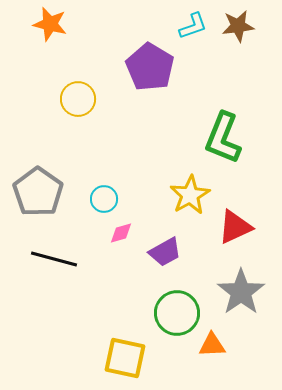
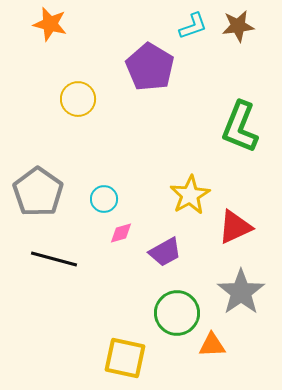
green L-shape: moved 17 px right, 11 px up
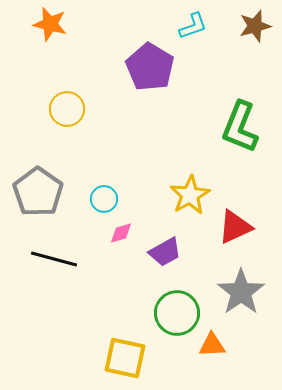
brown star: moved 17 px right; rotated 8 degrees counterclockwise
yellow circle: moved 11 px left, 10 px down
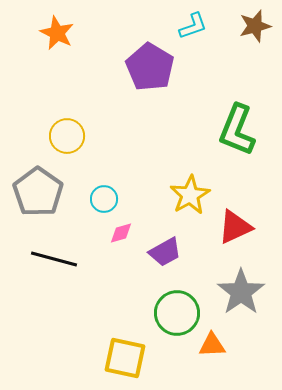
orange star: moved 7 px right, 9 px down; rotated 12 degrees clockwise
yellow circle: moved 27 px down
green L-shape: moved 3 px left, 3 px down
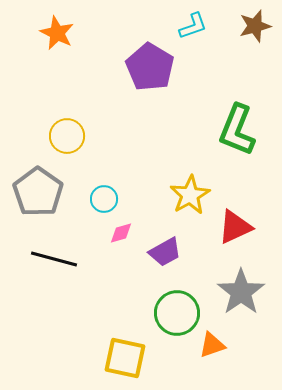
orange triangle: rotated 16 degrees counterclockwise
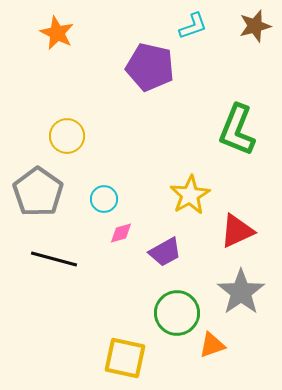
purple pentagon: rotated 18 degrees counterclockwise
red triangle: moved 2 px right, 4 px down
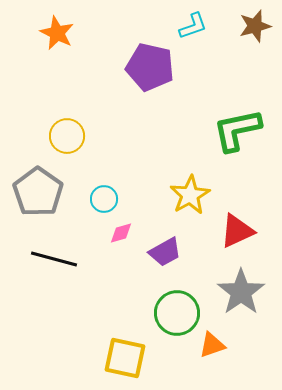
green L-shape: rotated 56 degrees clockwise
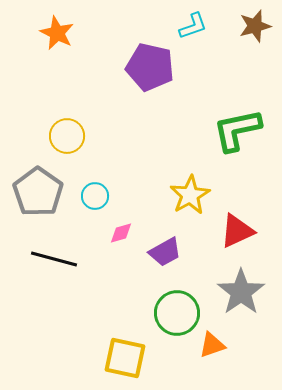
cyan circle: moved 9 px left, 3 px up
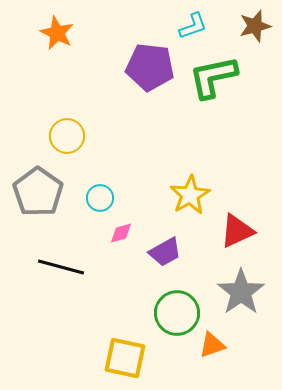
purple pentagon: rotated 6 degrees counterclockwise
green L-shape: moved 24 px left, 53 px up
cyan circle: moved 5 px right, 2 px down
black line: moved 7 px right, 8 px down
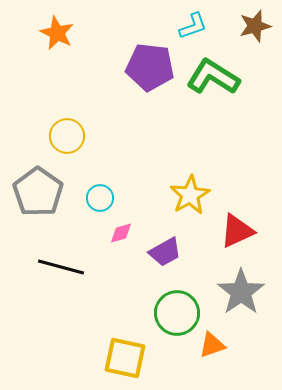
green L-shape: rotated 44 degrees clockwise
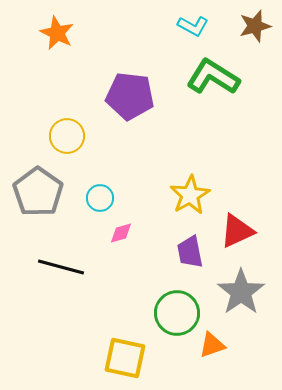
cyan L-shape: rotated 48 degrees clockwise
purple pentagon: moved 20 px left, 29 px down
purple trapezoid: moved 25 px right; rotated 108 degrees clockwise
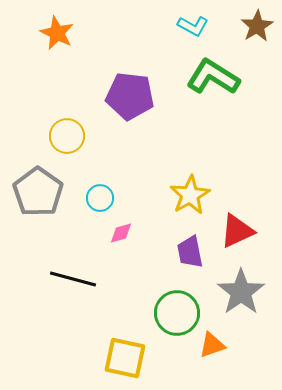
brown star: moved 2 px right; rotated 16 degrees counterclockwise
black line: moved 12 px right, 12 px down
